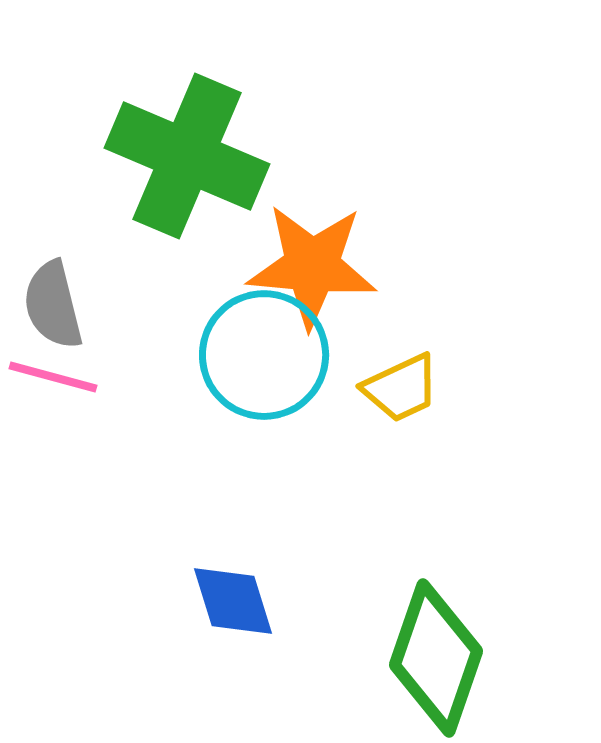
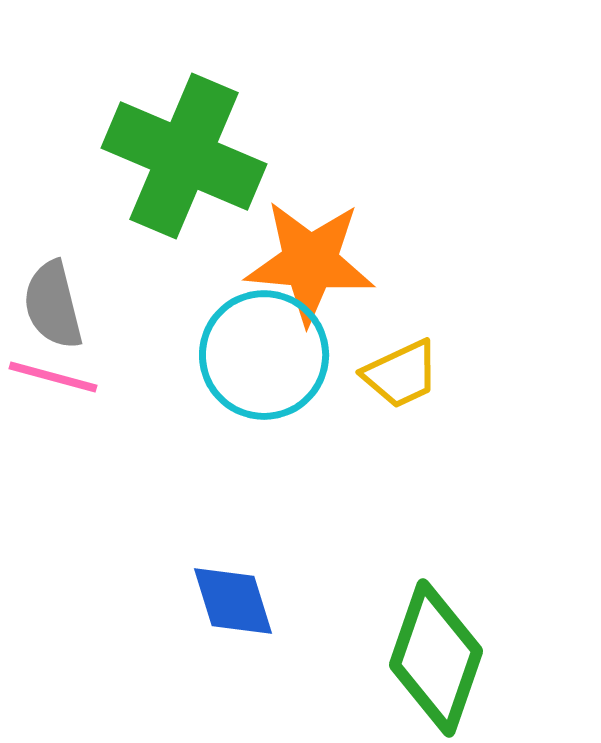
green cross: moved 3 px left
orange star: moved 2 px left, 4 px up
yellow trapezoid: moved 14 px up
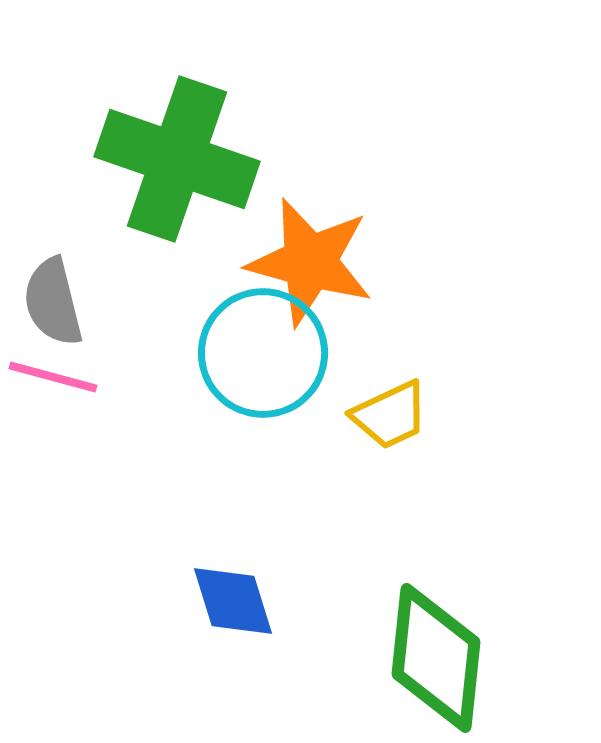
green cross: moved 7 px left, 3 px down; rotated 4 degrees counterclockwise
orange star: rotated 10 degrees clockwise
gray semicircle: moved 3 px up
cyan circle: moved 1 px left, 2 px up
yellow trapezoid: moved 11 px left, 41 px down
green diamond: rotated 13 degrees counterclockwise
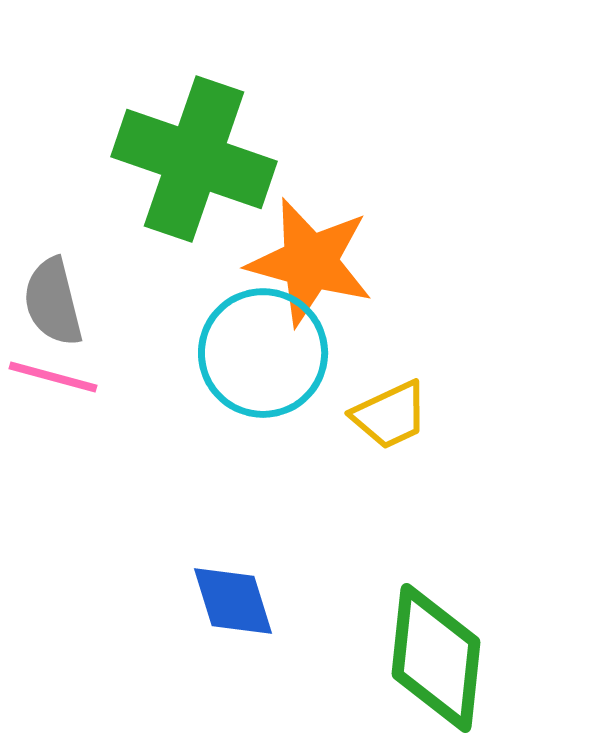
green cross: moved 17 px right
